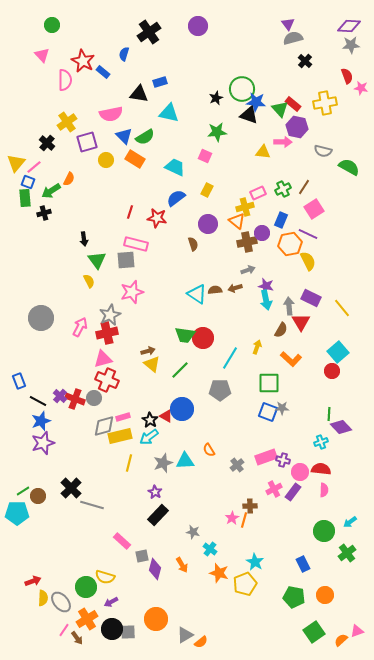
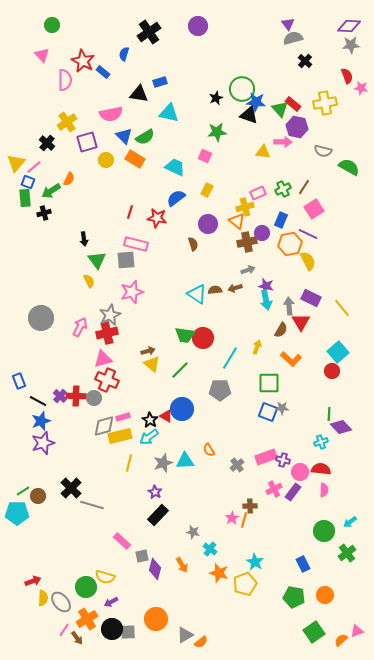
red cross at (75, 399): moved 1 px right, 3 px up; rotated 18 degrees counterclockwise
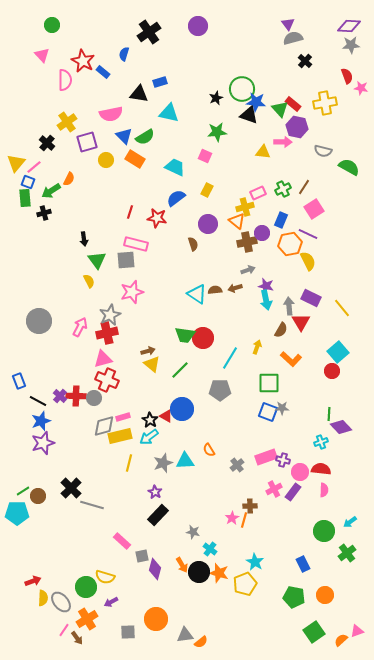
gray circle at (41, 318): moved 2 px left, 3 px down
black circle at (112, 629): moved 87 px right, 57 px up
gray triangle at (185, 635): rotated 24 degrees clockwise
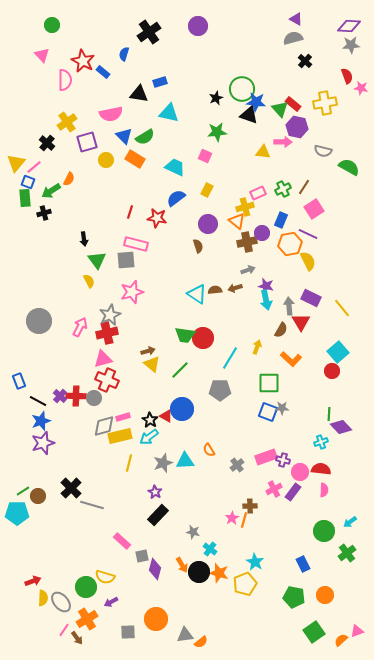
purple triangle at (288, 24): moved 8 px right, 5 px up; rotated 24 degrees counterclockwise
brown semicircle at (193, 244): moved 5 px right, 2 px down
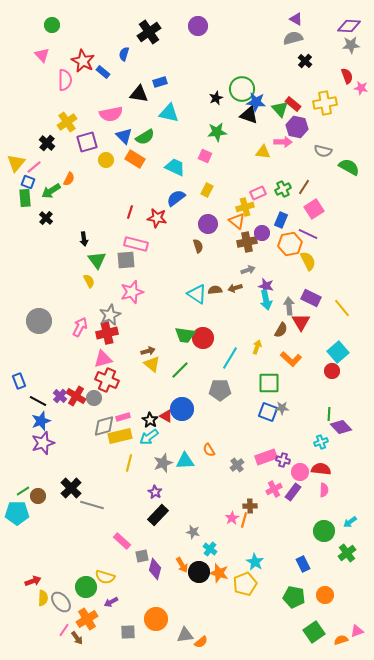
black cross at (44, 213): moved 2 px right, 5 px down; rotated 32 degrees counterclockwise
red cross at (76, 396): rotated 30 degrees clockwise
orange semicircle at (341, 640): rotated 24 degrees clockwise
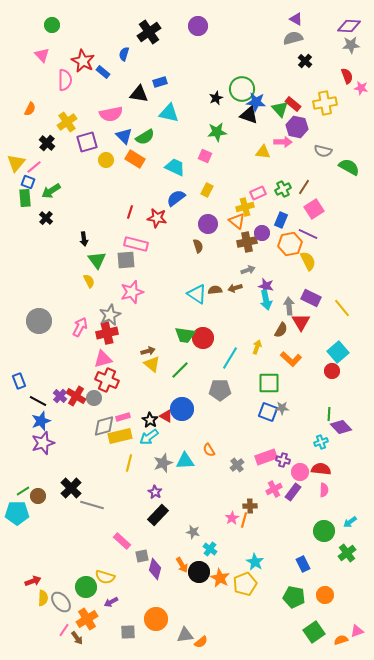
orange semicircle at (69, 179): moved 39 px left, 70 px up
orange star at (219, 573): moved 1 px right, 5 px down; rotated 12 degrees clockwise
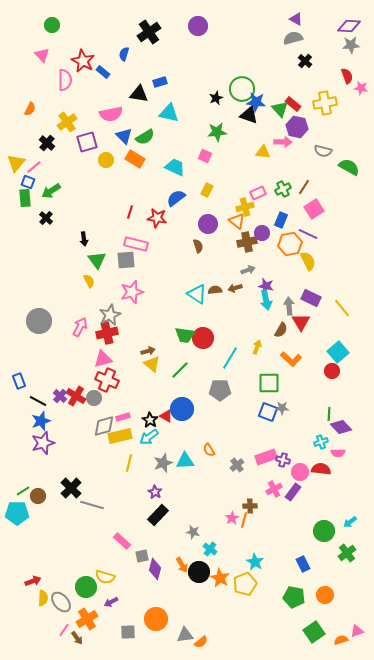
pink semicircle at (324, 490): moved 14 px right, 37 px up; rotated 88 degrees clockwise
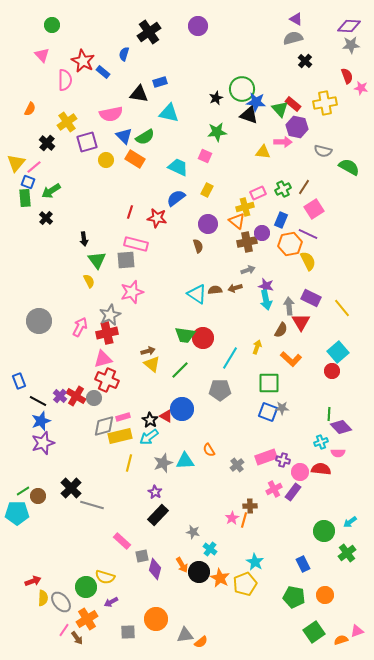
cyan trapezoid at (175, 167): moved 3 px right
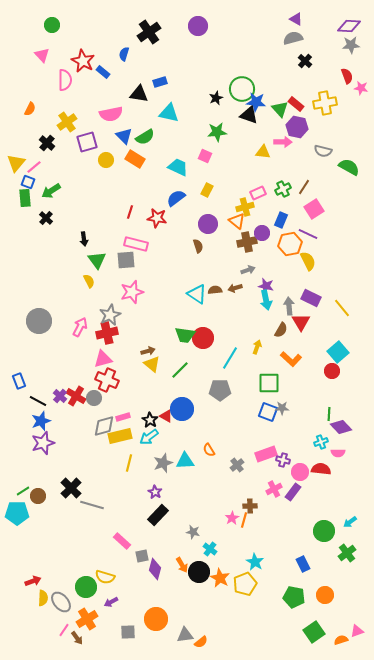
red rectangle at (293, 104): moved 3 px right
pink rectangle at (266, 457): moved 3 px up
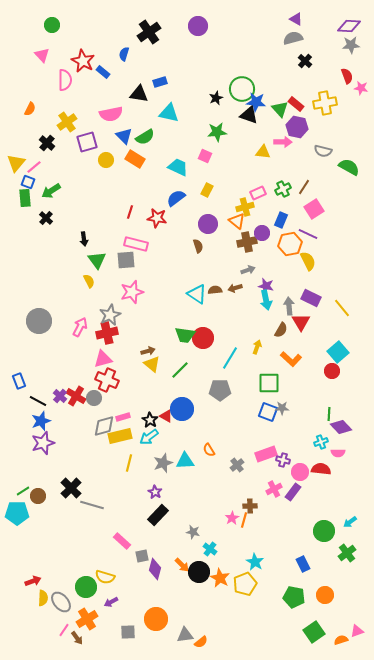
orange arrow at (182, 565): rotated 14 degrees counterclockwise
